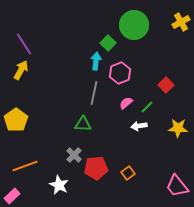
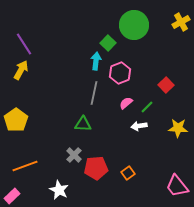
white star: moved 5 px down
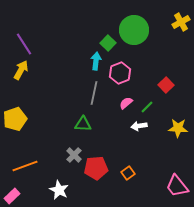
green circle: moved 5 px down
yellow pentagon: moved 1 px left, 1 px up; rotated 15 degrees clockwise
